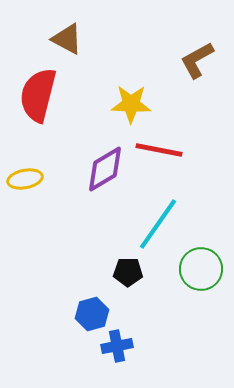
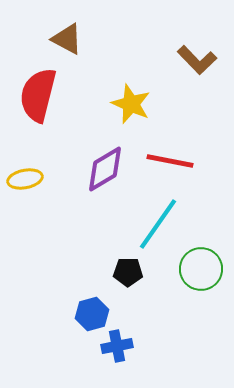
brown L-shape: rotated 105 degrees counterclockwise
yellow star: rotated 21 degrees clockwise
red line: moved 11 px right, 11 px down
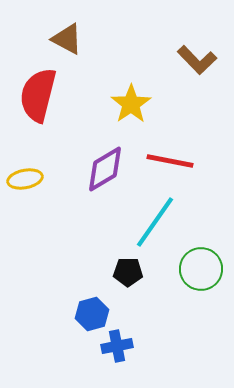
yellow star: rotated 15 degrees clockwise
cyan line: moved 3 px left, 2 px up
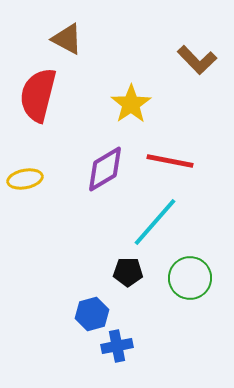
cyan line: rotated 6 degrees clockwise
green circle: moved 11 px left, 9 px down
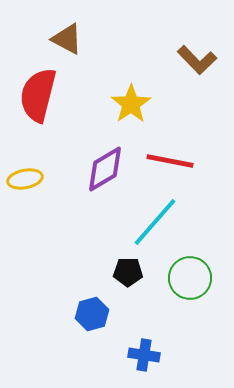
blue cross: moved 27 px right, 9 px down; rotated 20 degrees clockwise
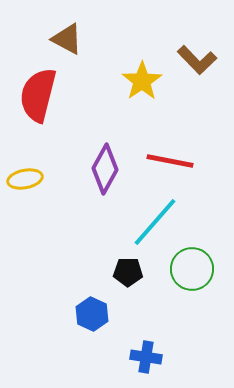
yellow star: moved 11 px right, 23 px up
purple diamond: rotated 30 degrees counterclockwise
green circle: moved 2 px right, 9 px up
blue hexagon: rotated 20 degrees counterclockwise
blue cross: moved 2 px right, 2 px down
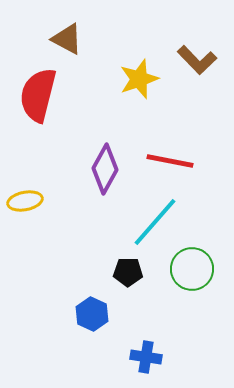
yellow star: moved 3 px left, 2 px up; rotated 15 degrees clockwise
yellow ellipse: moved 22 px down
